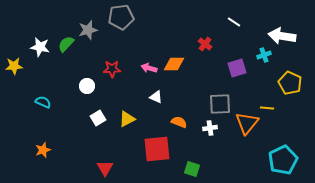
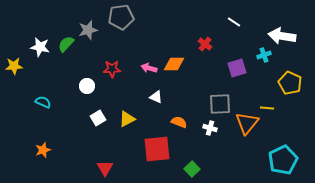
white cross: rotated 24 degrees clockwise
green square: rotated 28 degrees clockwise
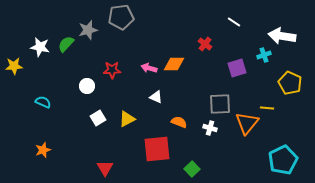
red star: moved 1 px down
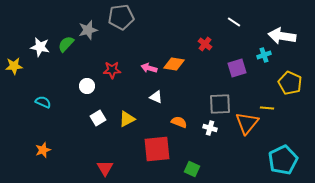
orange diamond: rotated 10 degrees clockwise
green square: rotated 21 degrees counterclockwise
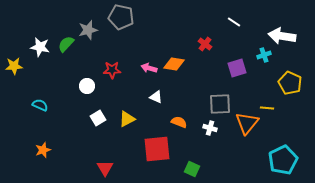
gray pentagon: rotated 20 degrees clockwise
cyan semicircle: moved 3 px left, 3 px down
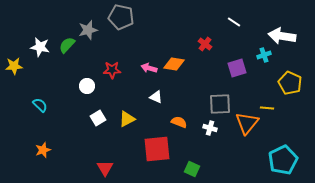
green semicircle: moved 1 px right, 1 px down
cyan semicircle: rotated 21 degrees clockwise
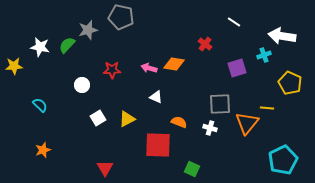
white circle: moved 5 px left, 1 px up
red square: moved 1 px right, 4 px up; rotated 8 degrees clockwise
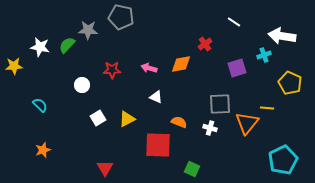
gray star: rotated 18 degrees clockwise
red cross: rotated 16 degrees clockwise
orange diamond: moved 7 px right; rotated 20 degrees counterclockwise
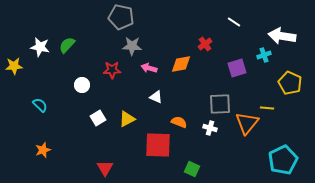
gray star: moved 44 px right, 16 px down
